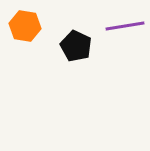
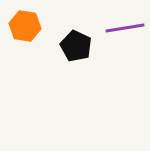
purple line: moved 2 px down
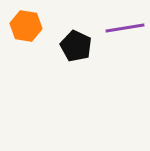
orange hexagon: moved 1 px right
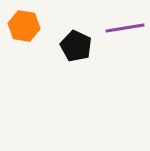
orange hexagon: moved 2 px left
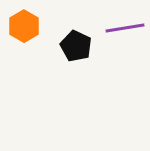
orange hexagon: rotated 20 degrees clockwise
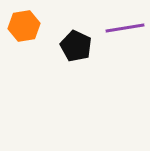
orange hexagon: rotated 20 degrees clockwise
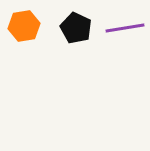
black pentagon: moved 18 px up
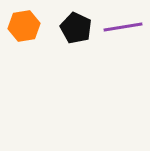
purple line: moved 2 px left, 1 px up
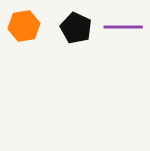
purple line: rotated 9 degrees clockwise
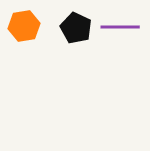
purple line: moved 3 px left
